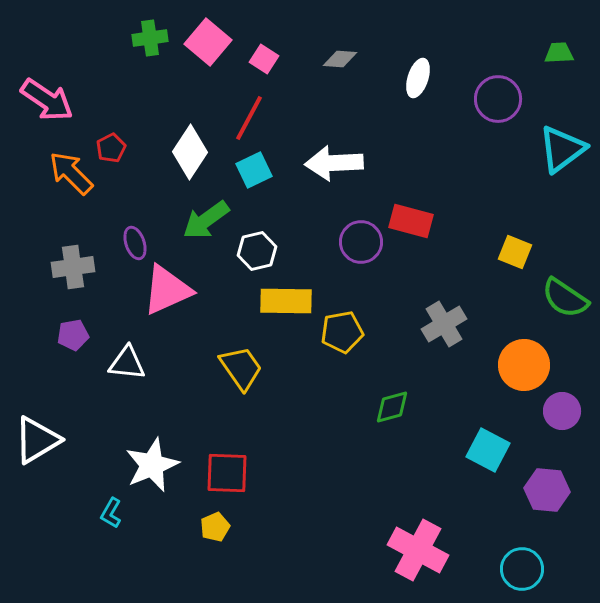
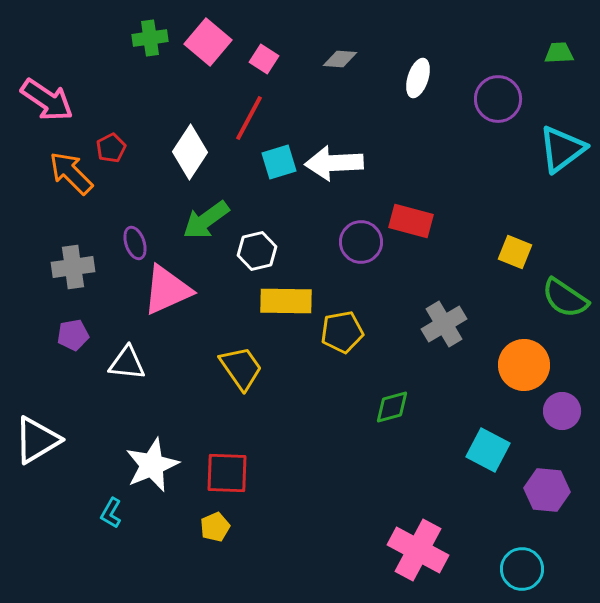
cyan square at (254, 170): moved 25 px right, 8 px up; rotated 9 degrees clockwise
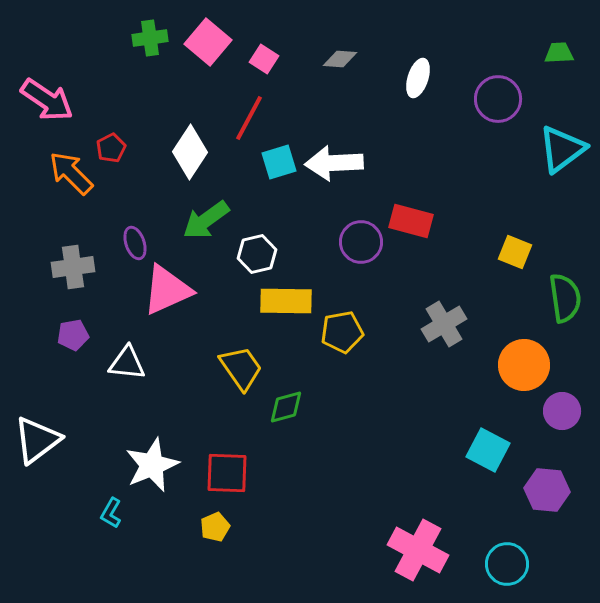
white hexagon at (257, 251): moved 3 px down
green semicircle at (565, 298): rotated 132 degrees counterclockwise
green diamond at (392, 407): moved 106 px left
white triangle at (37, 440): rotated 6 degrees counterclockwise
cyan circle at (522, 569): moved 15 px left, 5 px up
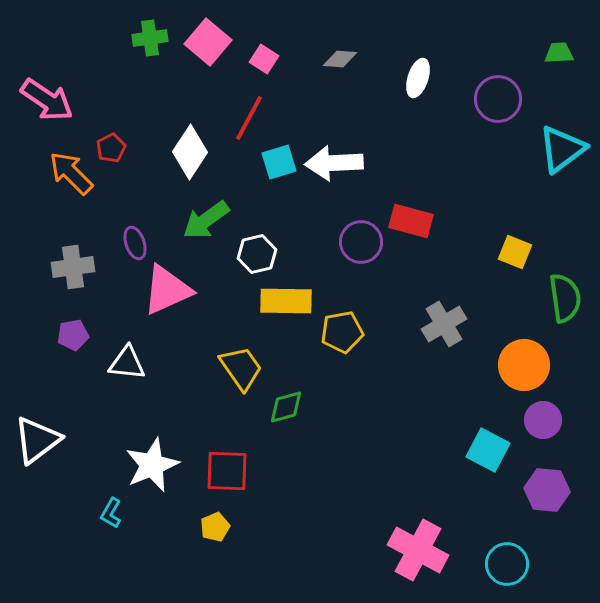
purple circle at (562, 411): moved 19 px left, 9 px down
red square at (227, 473): moved 2 px up
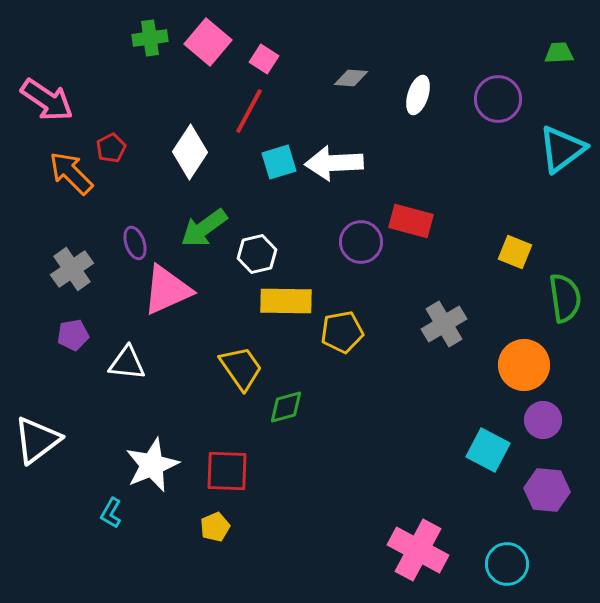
gray diamond at (340, 59): moved 11 px right, 19 px down
white ellipse at (418, 78): moved 17 px down
red line at (249, 118): moved 7 px up
green arrow at (206, 220): moved 2 px left, 8 px down
gray cross at (73, 267): moved 1 px left, 2 px down; rotated 27 degrees counterclockwise
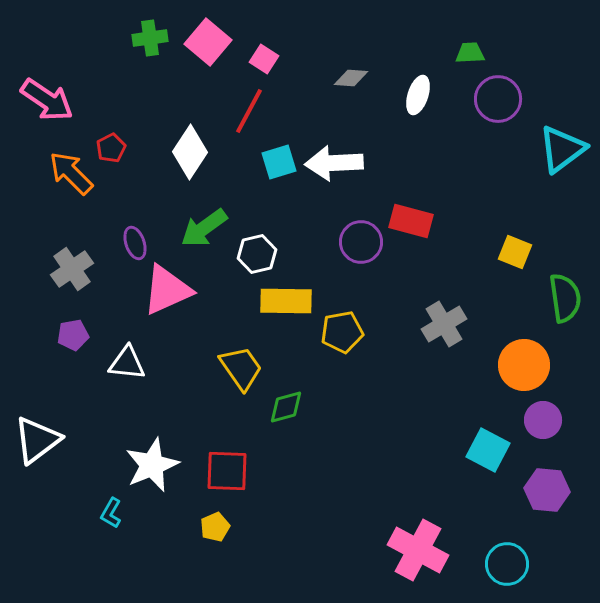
green trapezoid at (559, 53): moved 89 px left
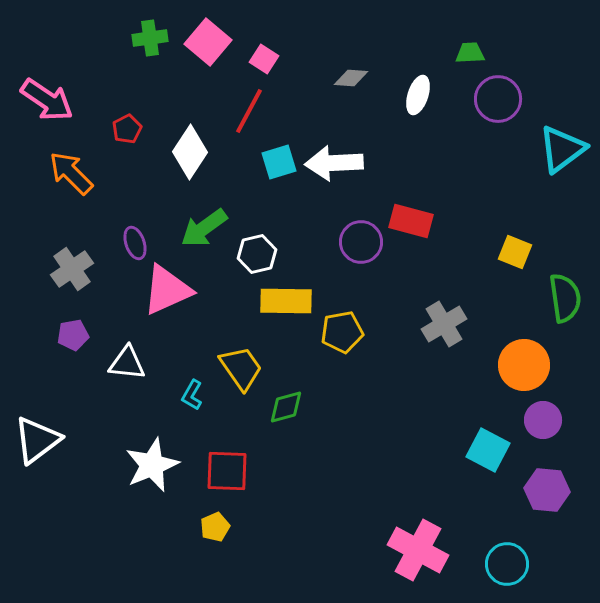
red pentagon at (111, 148): moved 16 px right, 19 px up
cyan L-shape at (111, 513): moved 81 px right, 118 px up
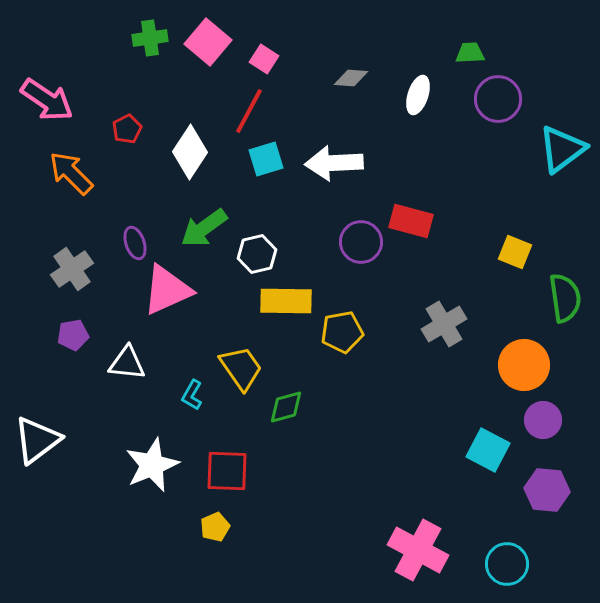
cyan square at (279, 162): moved 13 px left, 3 px up
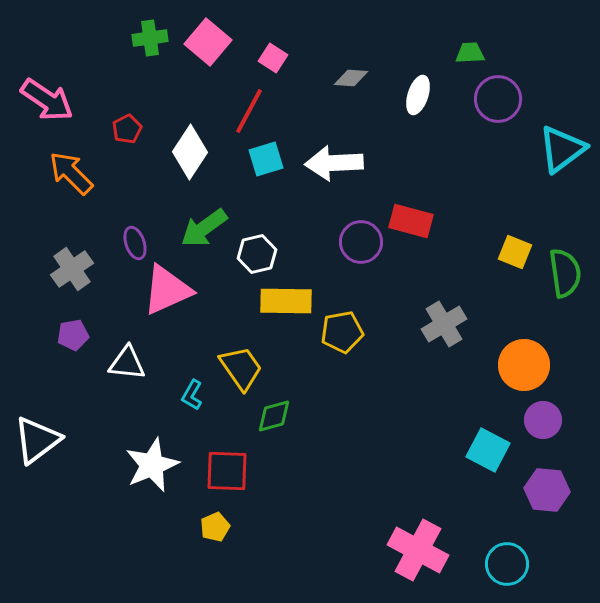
pink square at (264, 59): moved 9 px right, 1 px up
green semicircle at (565, 298): moved 25 px up
green diamond at (286, 407): moved 12 px left, 9 px down
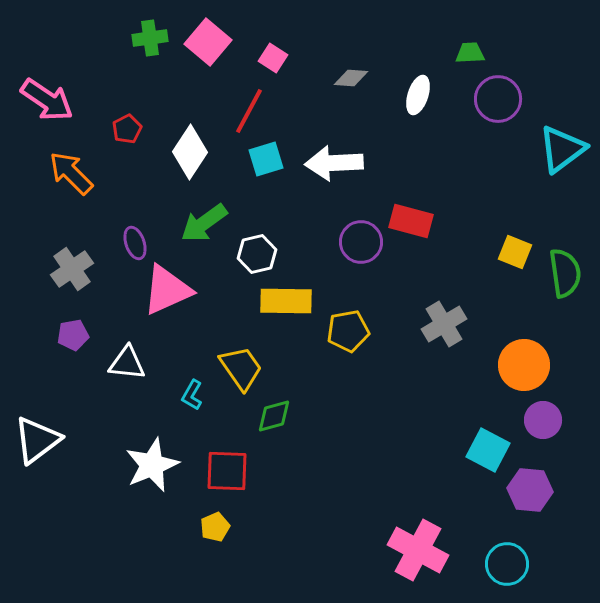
green arrow at (204, 228): moved 5 px up
yellow pentagon at (342, 332): moved 6 px right, 1 px up
purple hexagon at (547, 490): moved 17 px left
